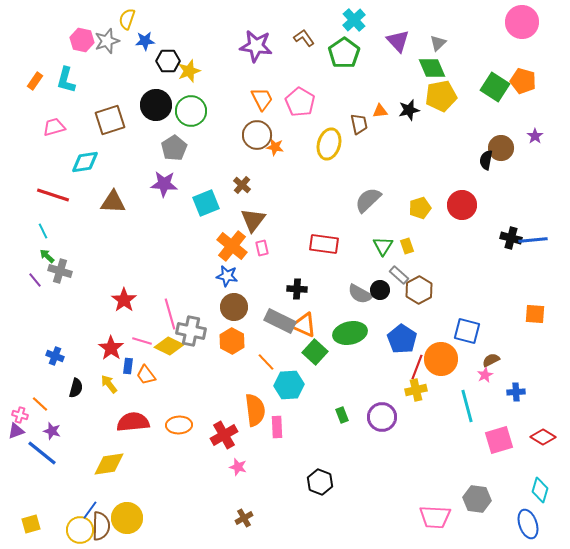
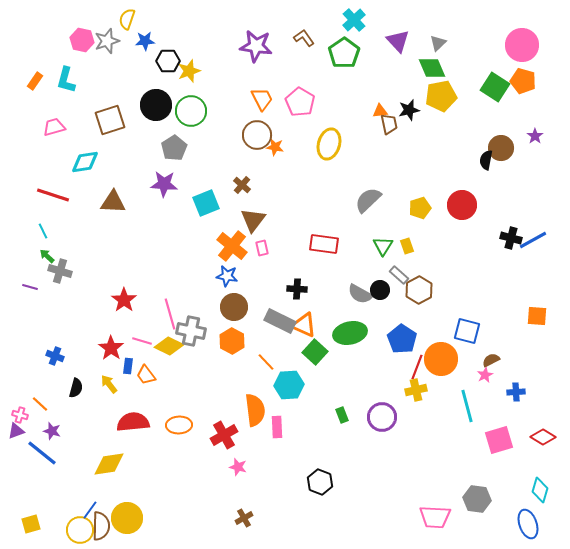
pink circle at (522, 22): moved 23 px down
brown trapezoid at (359, 124): moved 30 px right
blue line at (533, 240): rotated 24 degrees counterclockwise
purple line at (35, 280): moved 5 px left, 7 px down; rotated 35 degrees counterclockwise
orange square at (535, 314): moved 2 px right, 2 px down
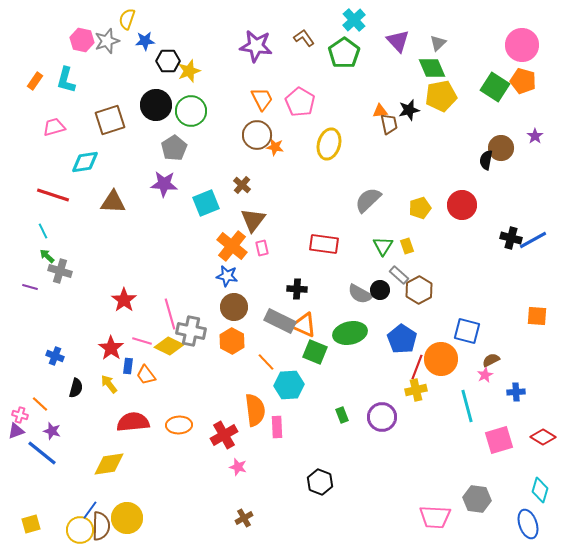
green square at (315, 352): rotated 20 degrees counterclockwise
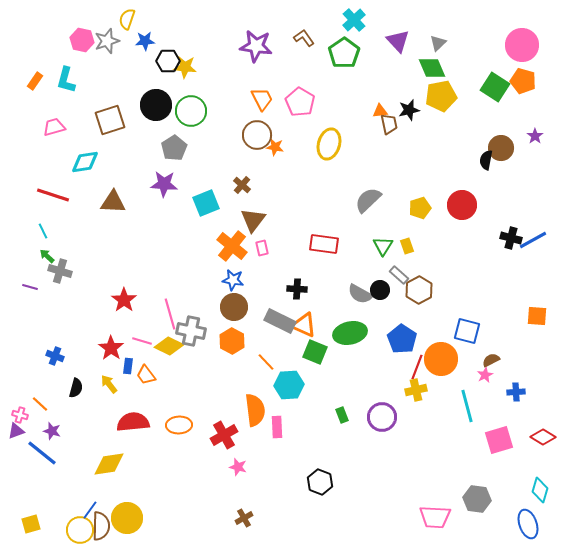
yellow star at (189, 71): moved 4 px left, 4 px up; rotated 25 degrees clockwise
blue star at (227, 276): moved 6 px right, 4 px down
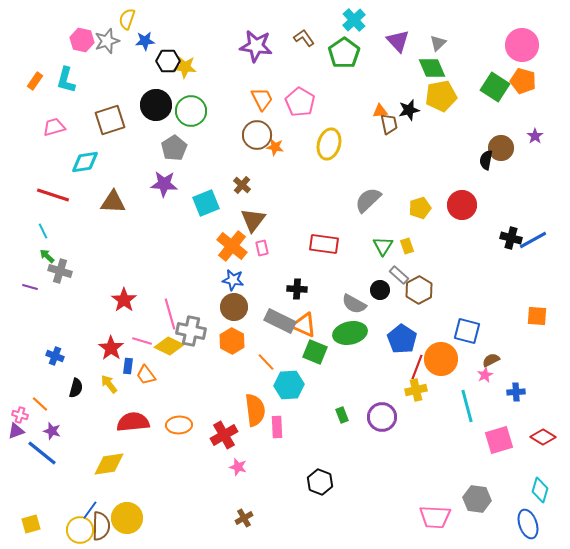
gray semicircle at (360, 294): moved 6 px left, 10 px down
